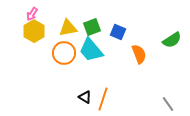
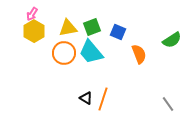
cyan trapezoid: moved 2 px down
black triangle: moved 1 px right, 1 px down
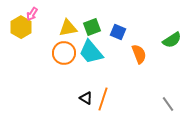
yellow hexagon: moved 13 px left, 4 px up
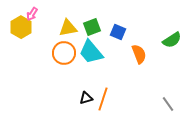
black triangle: rotated 48 degrees counterclockwise
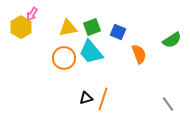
orange circle: moved 5 px down
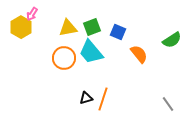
orange semicircle: rotated 18 degrees counterclockwise
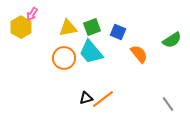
orange line: rotated 35 degrees clockwise
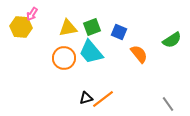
yellow hexagon: rotated 25 degrees counterclockwise
blue square: moved 1 px right
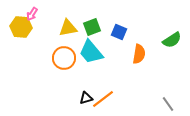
orange semicircle: rotated 48 degrees clockwise
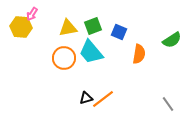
green square: moved 1 px right, 1 px up
